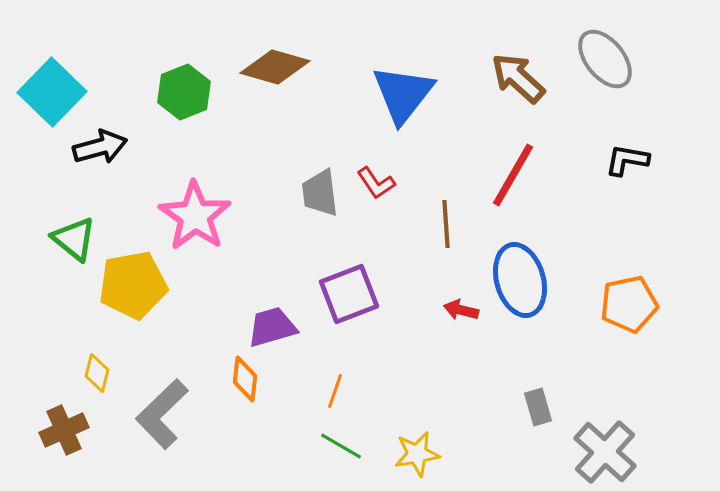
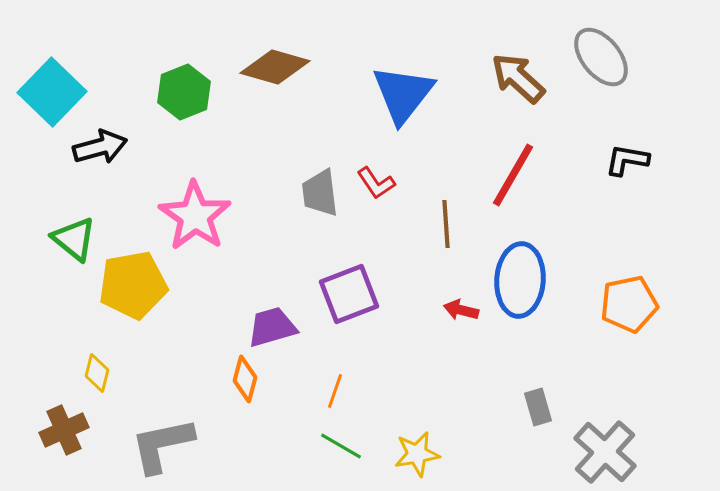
gray ellipse: moved 4 px left, 2 px up
blue ellipse: rotated 20 degrees clockwise
orange diamond: rotated 9 degrees clockwise
gray L-shape: moved 31 px down; rotated 32 degrees clockwise
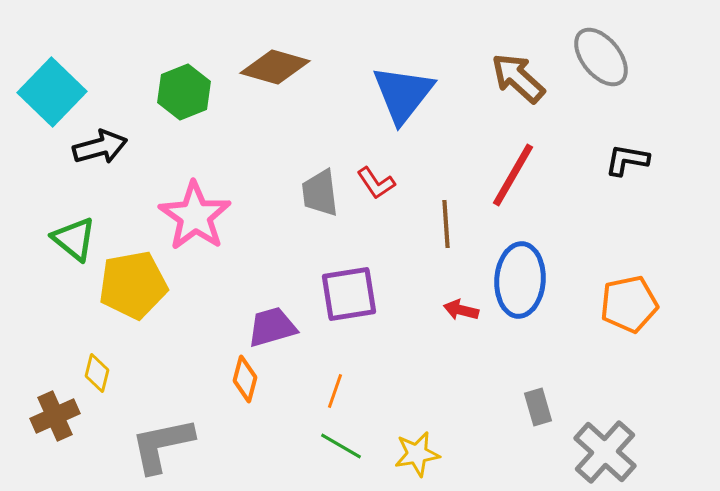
purple square: rotated 12 degrees clockwise
brown cross: moved 9 px left, 14 px up
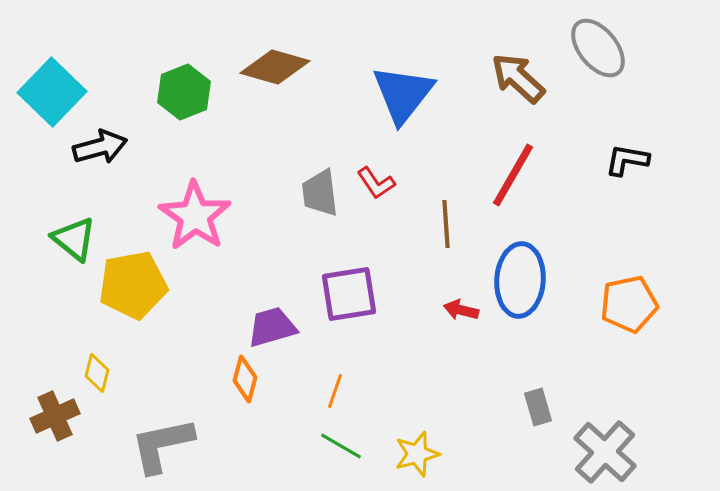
gray ellipse: moved 3 px left, 9 px up
yellow star: rotated 6 degrees counterclockwise
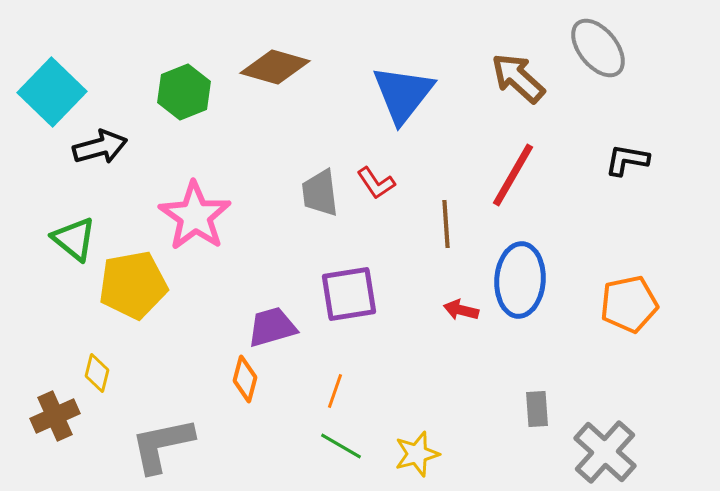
gray rectangle: moved 1 px left, 2 px down; rotated 12 degrees clockwise
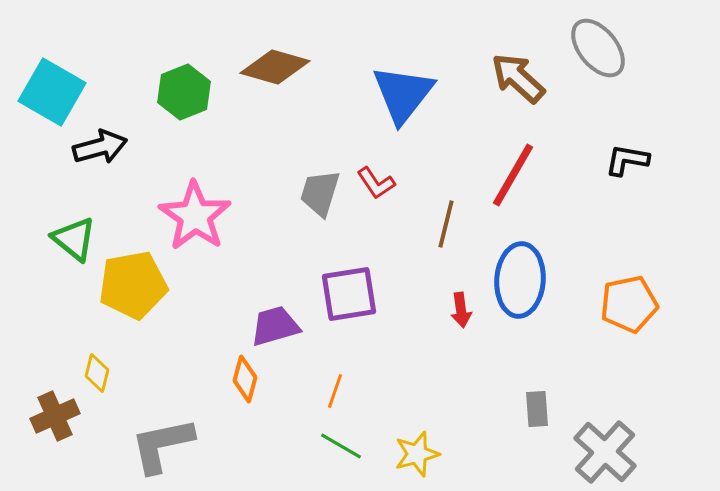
cyan square: rotated 14 degrees counterclockwise
gray trapezoid: rotated 24 degrees clockwise
brown line: rotated 18 degrees clockwise
red arrow: rotated 112 degrees counterclockwise
purple trapezoid: moved 3 px right, 1 px up
